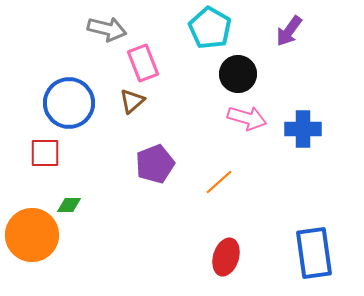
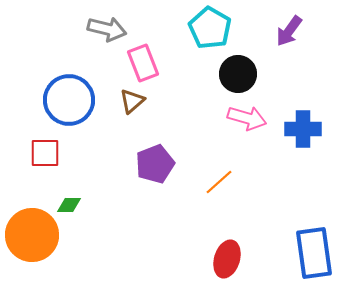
blue circle: moved 3 px up
red ellipse: moved 1 px right, 2 px down
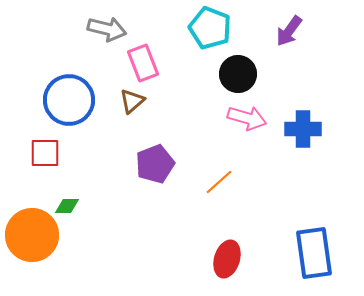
cyan pentagon: rotated 9 degrees counterclockwise
green diamond: moved 2 px left, 1 px down
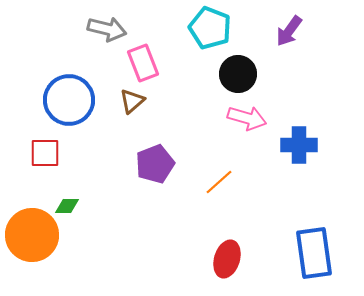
blue cross: moved 4 px left, 16 px down
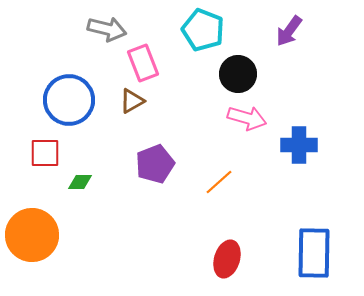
cyan pentagon: moved 7 px left, 2 px down
brown triangle: rotated 12 degrees clockwise
green diamond: moved 13 px right, 24 px up
blue rectangle: rotated 9 degrees clockwise
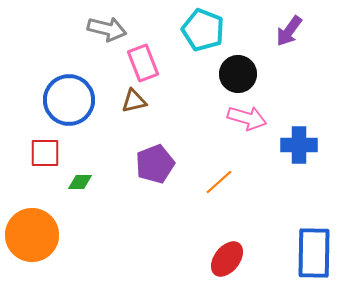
brown triangle: moved 2 px right; rotated 16 degrees clockwise
red ellipse: rotated 21 degrees clockwise
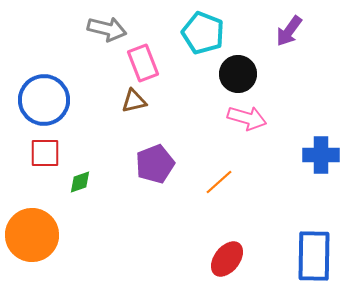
cyan pentagon: moved 3 px down
blue circle: moved 25 px left
blue cross: moved 22 px right, 10 px down
green diamond: rotated 20 degrees counterclockwise
blue rectangle: moved 3 px down
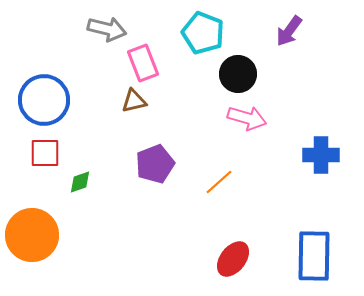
red ellipse: moved 6 px right
